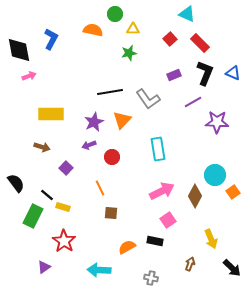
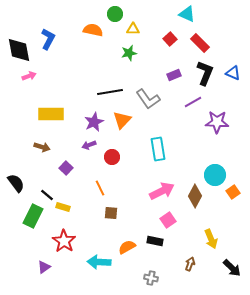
blue L-shape at (51, 39): moved 3 px left
cyan arrow at (99, 270): moved 8 px up
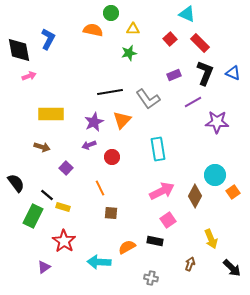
green circle at (115, 14): moved 4 px left, 1 px up
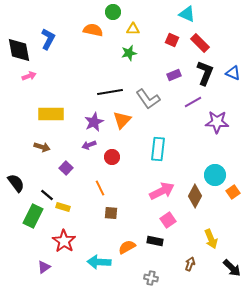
green circle at (111, 13): moved 2 px right, 1 px up
red square at (170, 39): moved 2 px right, 1 px down; rotated 24 degrees counterclockwise
cyan rectangle at (158, 149): rotated 15 degrees clockwise
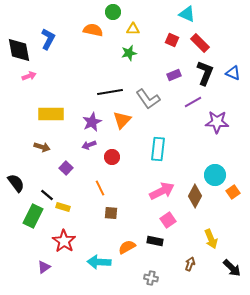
purple star at (94, 122): moved 2 px left
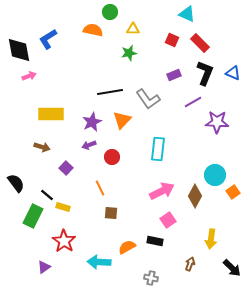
green circle at (113, 12): moved 3 px left
blue L-shape at (48, 39): rotated 150 degrees counterclockwise
yellow arrow at (211, 239): rotated 30 degrees clockwise
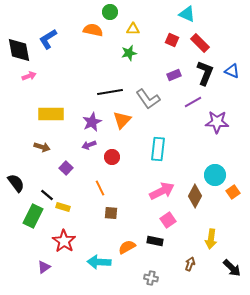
blue triangle at (233, 73): moved 1 px left, 2 px up
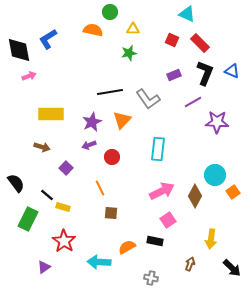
green rectangle at (33, 216): moved 5 px left, 3 px down
